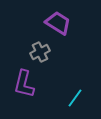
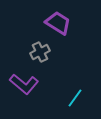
purple L-shape: rotated 64 degrees counterclockwise
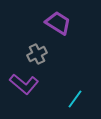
gray cross: moved 3 px left, 2 px down
cyan line: moved 1 px down
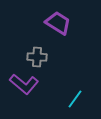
gray cross: moved 3 px down; rotated 30 degrees clockwise
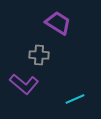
gray cross: moved 2 px right, 2 px up
cyan line: rotated 30 degrees clockwise
